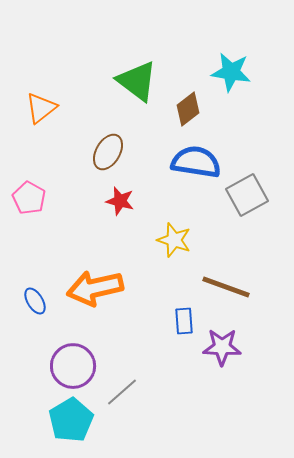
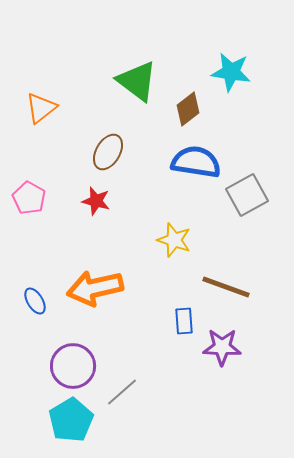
red star: moved 24 px left
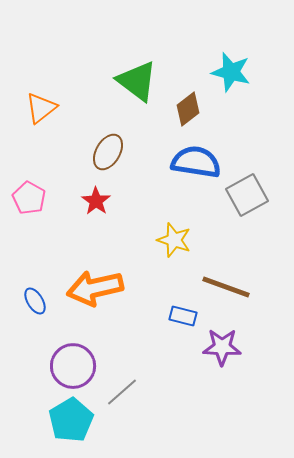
cyan star: rotated 6 degrees clockwise
red star: rotated 20 degrees clockwise
blue rectangle: moved 1 px left, 5 px up; rotated 72 degrees counterclockwise
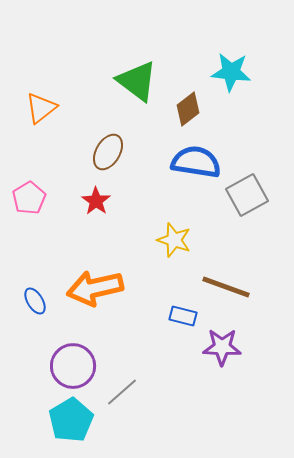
cyan star: rotated 9 degrees counterclockwise
pink pentagon: rotated 12 degrees clockwise
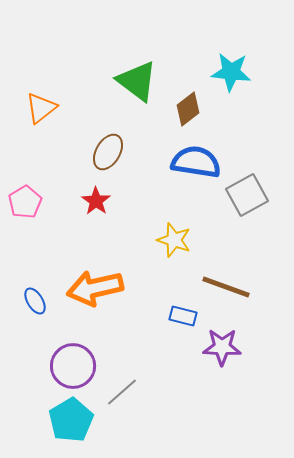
pink pentagon: moved 4 px left, 4 px down
